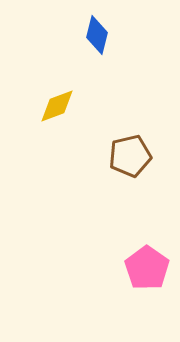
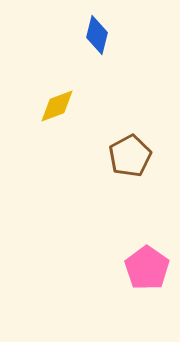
brown pentagon: rotated 15 degrees counterclockwise
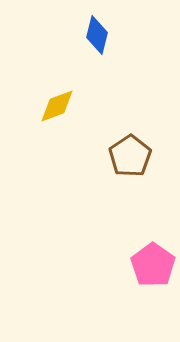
brown pentagon: rotated 6 degrees counterclockwise
pink pentagon: moved 6 px right, 3 px up
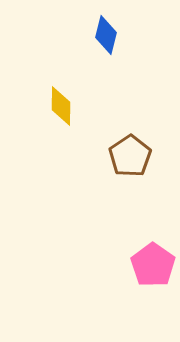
blue diamond: moved 9 px right
yellow diamond: moved 4 px right; rotated 69 degrees counterclockwise
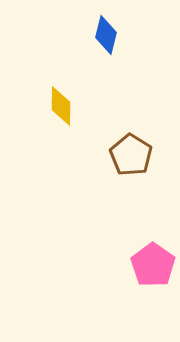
brown pentagon: moved 1 px right, 1 px up; rotated 6 degrees counterclockwise
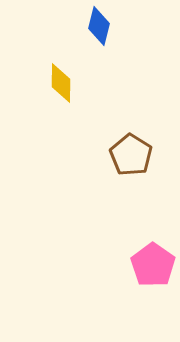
blue diamond: moved 7 px left, 9 px up
yellow diamond: moved 23 px up
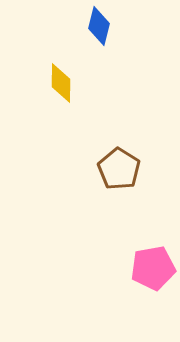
brown pentagon: moved 12 px left, 14 px down
pink pentagon: moved 3 px down; rotated 27 degrees clockwise
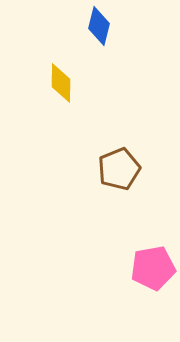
brown pentagon: rotated 18 degrees clockwise
